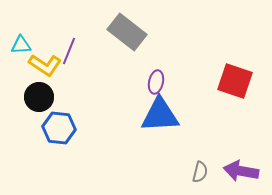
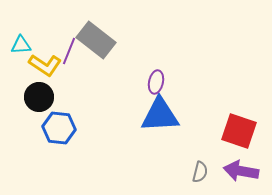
gray rectangle: moved 31 px left, 8 px down
red square: moved 4 px right, 50 px down
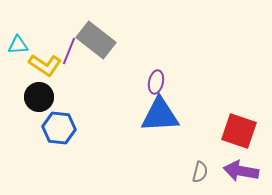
cyan triangle: moved 3 px left
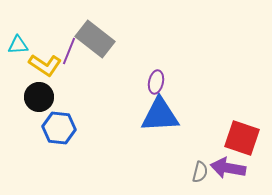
gray rectangle: moved 1 px left, 1 px up
red square: moved 3 px right, 7 px down
purple arrow: moved 13 px left, 3 px up
